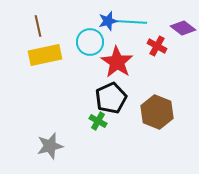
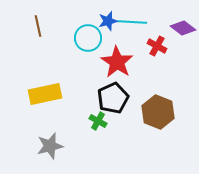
cyan circle: moved 2 px left, 4 px up
yellow rectangle: moved 39 px down
black pentagon: moved 2 px right
brown hexagon: moved 1 px right
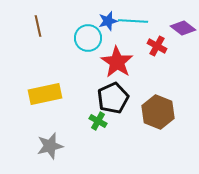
cyan line: moved 1 px right, 1 px up
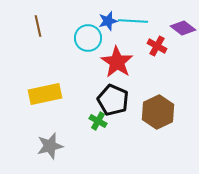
black pentagon: moved 2 px down; rotated 24 degrees counterclockwise
brown hexagon: rotated 12 degrees clockwise
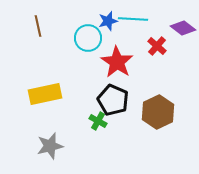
cyan line: moved 2 px up
red cross: rotated 12 degrees clockwise
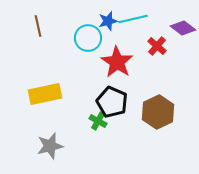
cyan line: rotated 16 degrees counterclockwise
black pentagon: moved 1 px left, 2 px down
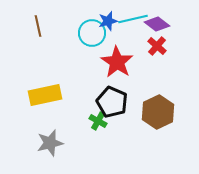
purple diamond: moved 26 px left, 4 px up
cyan circle: moved 4 px right, 5 px up
yellow rectangle: moved 1 px down
gray star: moved 3 px up
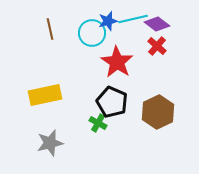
brown line: moved 12 px right, 3 px down
green cross: moved 2 px down
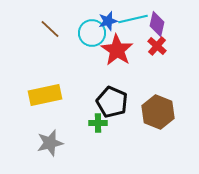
purple diamond: rotated 65 degrees clockwise
brown line: rotated 35 degrees counterclockwise
red star: moved 12 px up
brown hexagon: rotated 12 degrees counterclockwise
green cross: rotated 30 degrees counterclockwise
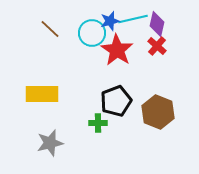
blue star: moved 2 px right
yellow rectangle: moved 3 px left, 1 px up; rotated 12 degrees clockwise
black pentagon: moved 4 px right, 1 px up; rotated 28 degrees clockwise
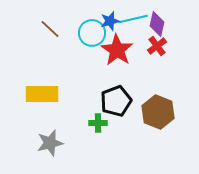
red cross: rotated 12 degrees clockwise
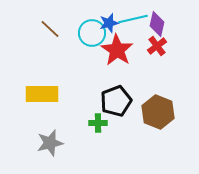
blue star: moved 1 px left, 2 px down
